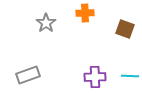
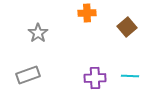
orange cross: moved 2 px right
gray star: moved 8 px left, 10 px down
brown square: moved 2 px right, 2 px up; rotated 30 degrees clockwise
purple cross: moved 1 px down
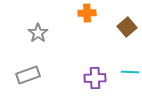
cyan line: moved 4 px up
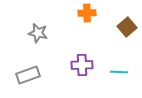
gray star: rotated 24 degrees counterclockwise
cyan line: moved 11 px left
purple cross: moved 13 px left, 13 px up
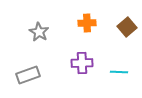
orange cross: moved 10 px down
gray star: moved 1 px right, 1 px up; rotated 18 degrees clockwise
purple cross: moved 2 px up
